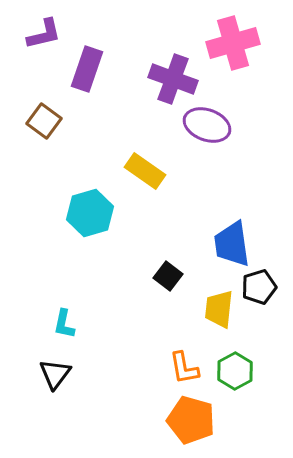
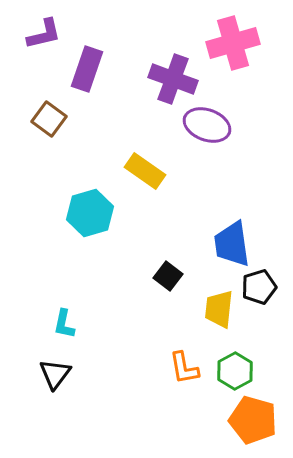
brown square: moved 5 px right, 2 px up
orange pentagon: moved 62 px right
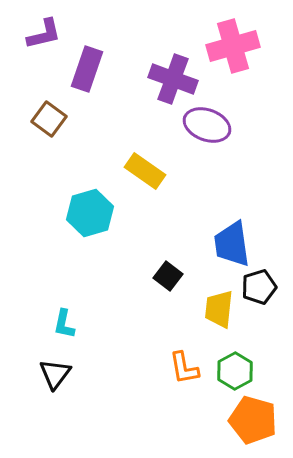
pink cross: moved 3 px down
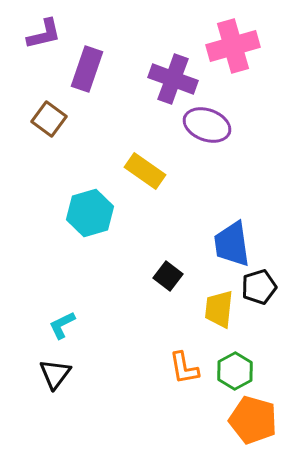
cyan L-shape: moved 2 px left, 1 px down; rotated 52 degrees clockwise
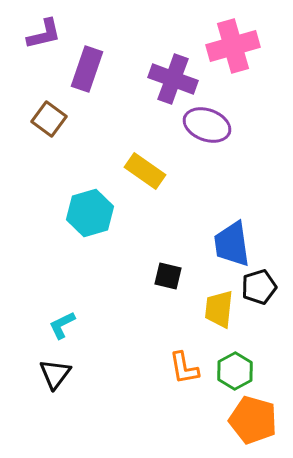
black square: rotated 24 degrees counterclockwise
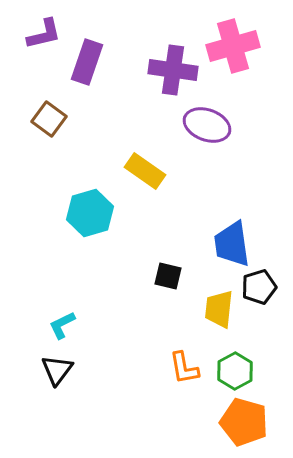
purple rectangle: moved 7 px up
purple cross: moved 9 px up; rotated 12 degrees counterclockwise
black triangle: moved 2 px right, 4 px up
orange pentagon: moved 9 px left, 2 px down
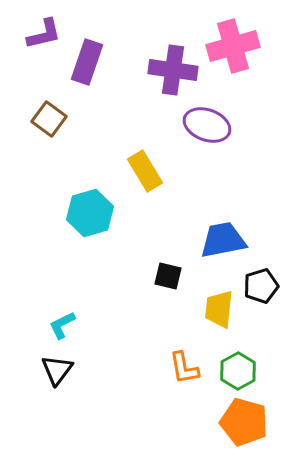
yellow rectangle: rotated 24 degrees clockwise
blue trapezoid: moved 9 px left, 4 px up; rotated 87 degrees clockwise
black pentagon: moved 2 px right, 1 px up
green hexagon: moved 3 px right
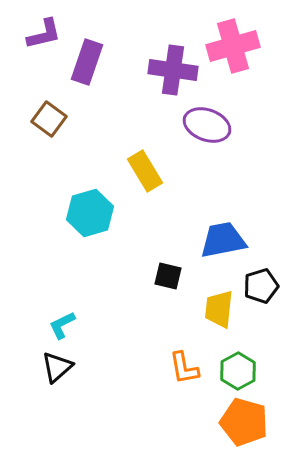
black triangle: moved 3 px up; rotated 12 degrees clockwise
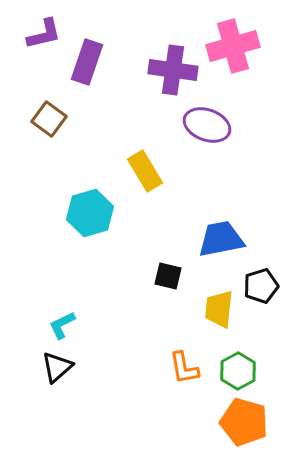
blue trapezoid: moved 2 px left, 1 px up
